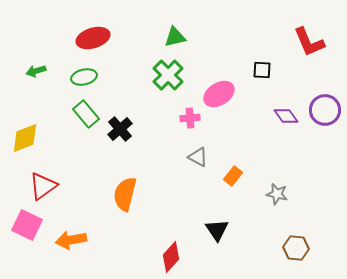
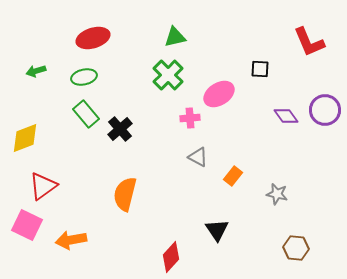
black square: moved 2 px left, 1 px up
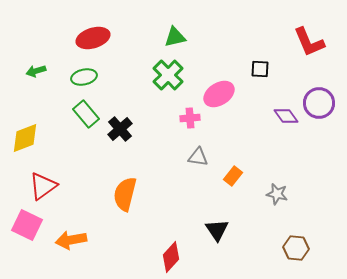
purple circle: moved 6 px left, 7 px up
gray triangle: rotated 20 degrees counterclockwise
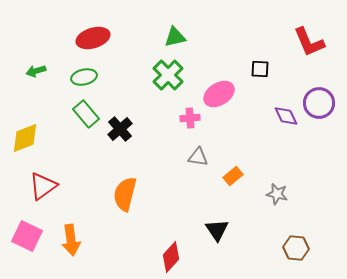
purple diamond: rotated 10 degrees clockwise
orange rectangle: rotated 12 degrees clockwise
pink square: moved 11 px down
orange arrow: rotated 88 degrees counterclockwise
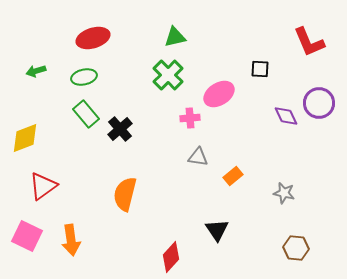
gray star: moved 7 px right, 1 px up
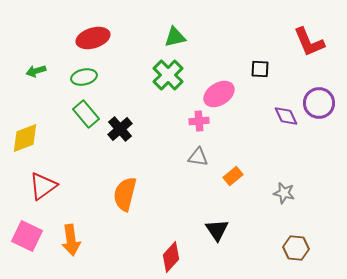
pink cross: moved 9 px right, 3 px down
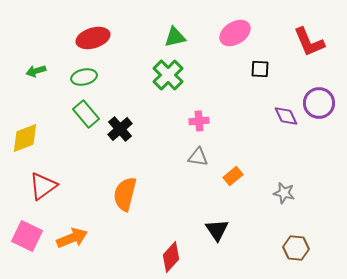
pink ellipse: moved 16 px right, 61 px up
orange arrow: moved 1 px right, 2 px up; rotated 104 degrees counterclockwise
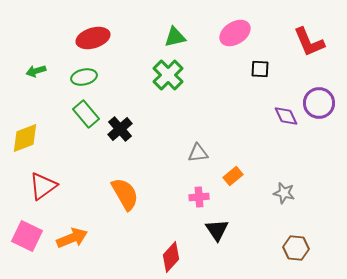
pink cross: moved 76 px down
gray triangle: moved 4 px up; rotated 15 degrees counterclockwise
orange semicircle: rotated 136 degrees clockwise
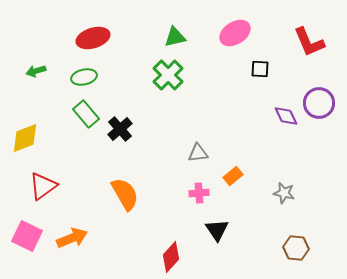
pink cross: moved 4 px up
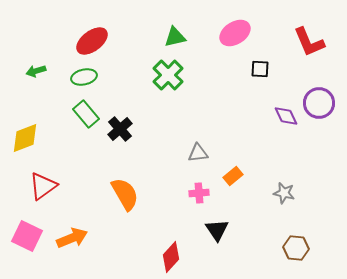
red ellipse: moved 1 px left, 3 px down; rotated 20 degrees counterclockwise
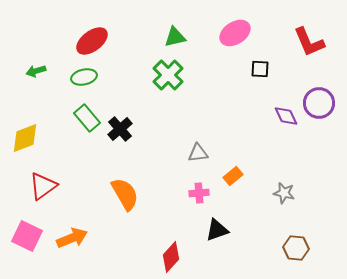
green rectangle: moved 1 px right, 4 px down
black triangle: rotated 45 degrees clockwise
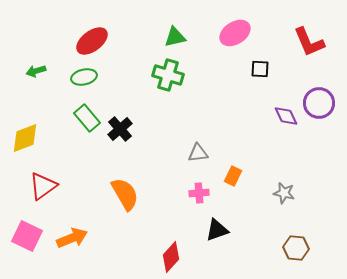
green cross: rotated 28 degrees counterclockwise
orange rectangle: rotated 24 degrees counterclockwise
